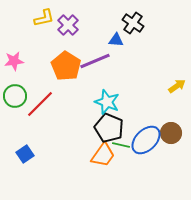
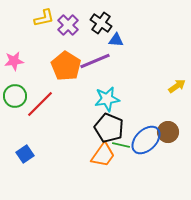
black cross: moved 32 px left
cyan star: moved 3 px up; rotated 30 degrees counterclockwise
brown circle: moved 3 px left, 1 px up
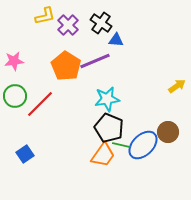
yellow L-shape: moved 1 px right, 2 px up
blue ellipse: moved 3 px left, 5 px down
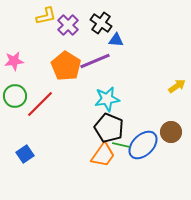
yellow L-shape: moved 1 px right
brown circle: moved 3 px right
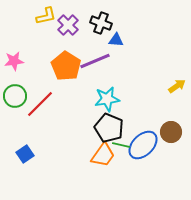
black cross: rotated 15 degrees counterclockwise
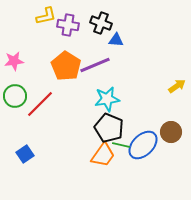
purple cross: rotated 35 degrees counterclockwise
purple line: moved 4 px down
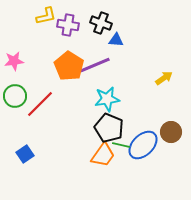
orange pentagon: moved 3 px right
yellow arrow: moved 13 px left, 8 px up
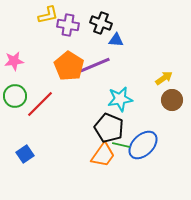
yellow L-shape: moved 2 px right, 1 px up
cyan star: moved 13 px right
brown circle: moved 1 px right, 32 px up
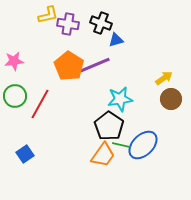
purple cross: moved 1 px up
blue triangle: rotated 21 degrees counterclockwise
brown circle: moved 1 px left, 1 px up
red line: rotated 16 degrees counterclockwise
black pentagon: moved 2 px up; rotated 12 degrees clockwise
